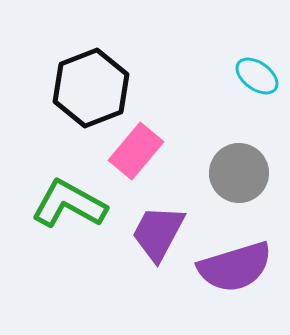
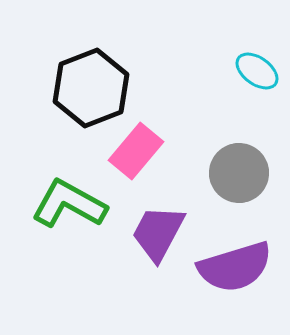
cyan ellipse: moved 5 px up
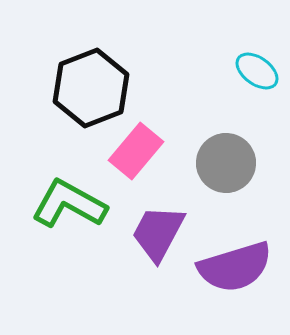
gray circle: moved 13 px left, 10 px up
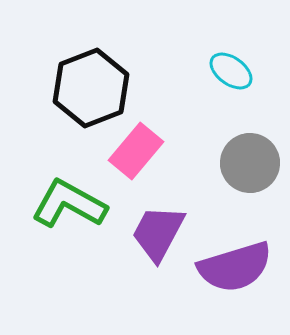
cyan ellipse: moved 26 px left
gray circle: moved 24 px right
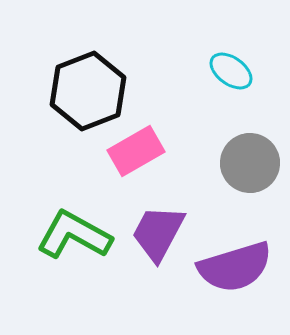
black hexagon: moved 3 px left, 3 px down
pink rectangle: rotated 20 degrees clockwise
green L-shape: moved 5 px right, 31 px down
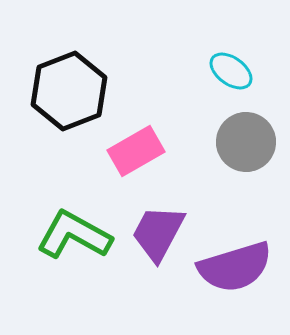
black hexagon: moved 19 px left
gray circle: moved 4 px left, 21 px up
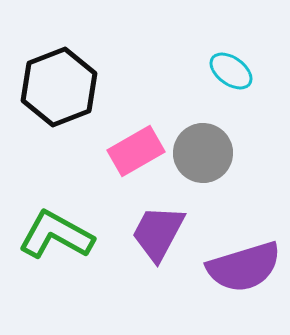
black hexagon: moved 10 px left, 4 px up
gray circle: moved 43 px left, 11 px down
green L-shape: moved 18 px left
purple semicircle: moved 9 px right
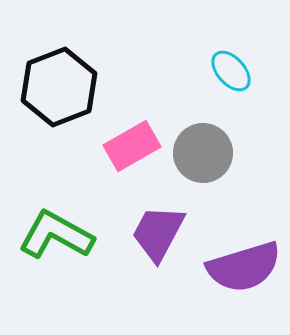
cyan ellipse: rotated 12 degrees clockwise
pink rectangle: moved 4 px left, 5 px up
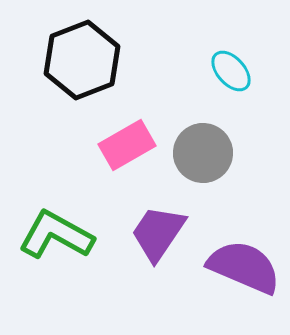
black hexagon: moved 23 px right, 27 px up
pink rectangle: moved 5 px left, 1 px up
purple trapezoid: rotated 6 degrees clockwise
purple semicircle: rotated 140 degrees counterclockwise
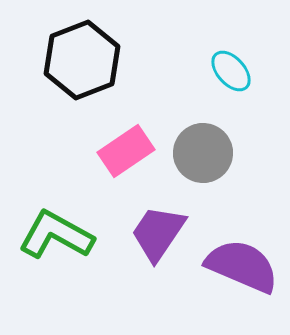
pink rectangle: moved 1 px left, 6 px down; rotated 4 degrees counterclockwise
purple semicircle: moved 2 px left, 1 px up
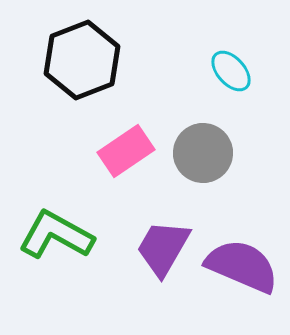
purple trapezoid: moved 5 px right, 15 px down; rotated 4 degrees counterclockwise
